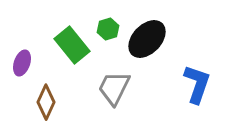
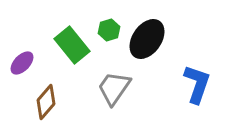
green hexagon: moved 1 px right, 1 px down
black ellipse: rotated 9 degrees counterclockwise
purple ellipse: rotated 25 degrees clockwise
gray trapezoid: rotated 9 degrees clockwise
brown diamond: rotated 16 degrees clockwise
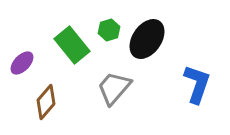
gray trapezoid: rotated 6 degrees clockwise
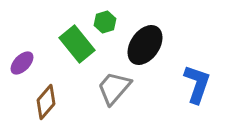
green hexagon: moved 4 px left, 8 px up
black ellipse: moved 2 px left, 6 px down
green rectangle: moved 5 px right, 1 px up
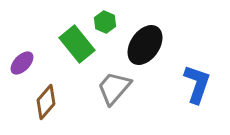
green hexagon: rotated 20 degrees counterclockwise
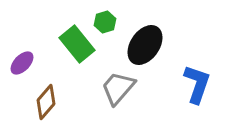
green hexagon: rotated 20 degrees clockwise
gray trapezoid: moved 4 px right
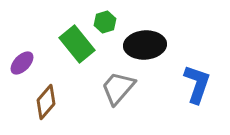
black ellipse: rotated 51 degrees clockwise
